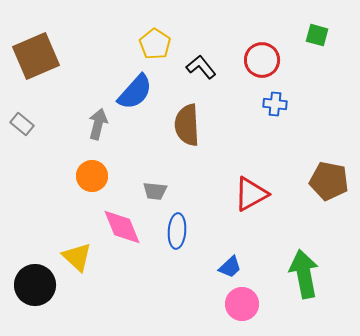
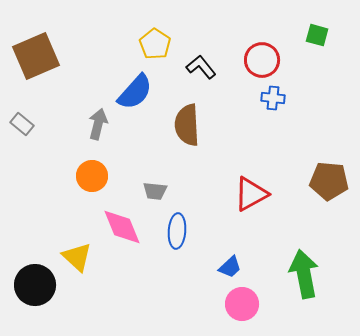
blue cross: moved 2 px left, 6 px up
brown pentagon: rotated 6 degrees counterclockwise
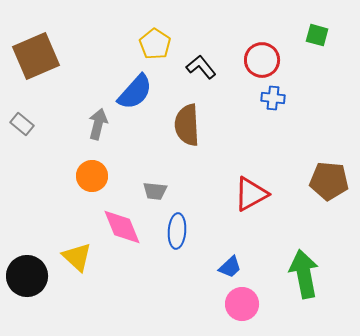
black circle: moved 8 px left, 9 px up
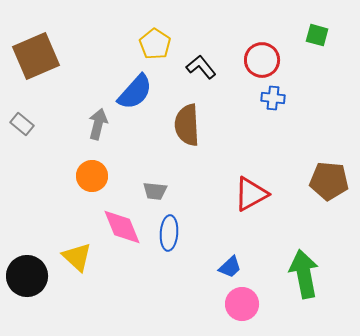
blue ellipse: moved 8 px left, 2 px down
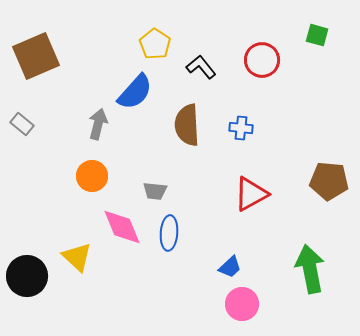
blue cross: moved 32 px left, 30 px down
green arrow: moved 6 px right, 5 px up
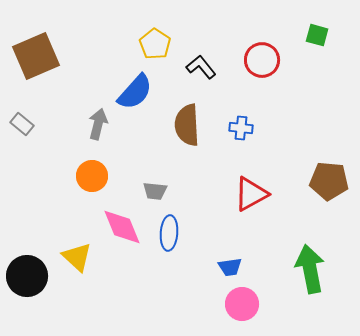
blue trapezoid: rotated 35 degrees clockwise
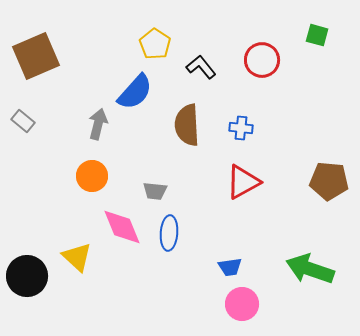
gray rectangle: moved 1 px right, 3 px up
red triangle: moved 8 px left, 12 px up
green arrow: rotated 60 degrees counterclockwise
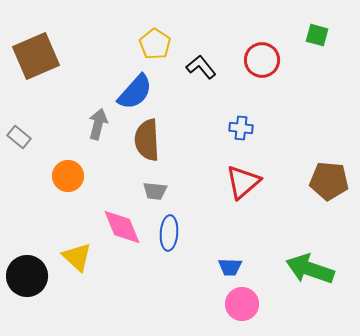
gray rectangle: moved 4 px left, 16 px down
brown semicircle: moved 40 px left, 15 px down
orange circle: moved 24 px left
red triangle: rotated 12 degrees counterclockwise
blue trapezoid: rotated 10 degrees clockwise
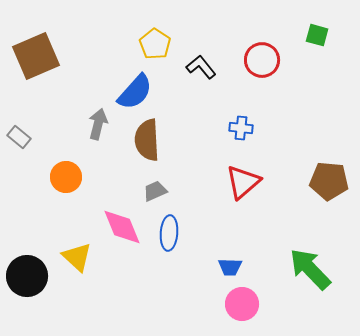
orange circle: moved 2 px left, 1 px down
gray trapezoid: rotated 150 degrees clockwise
green arrow: rotated 27 degrees clockwise
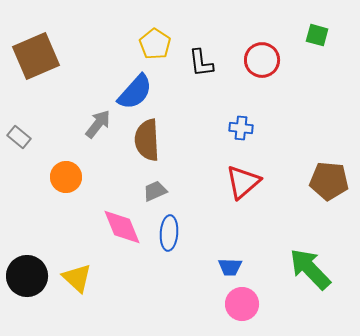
black L-shape: moved 4 px up; rotated 148 degrees counterclockwise
gray arrow: rotated 24 degrees clockwise
yellow triangle: moved 21 px down
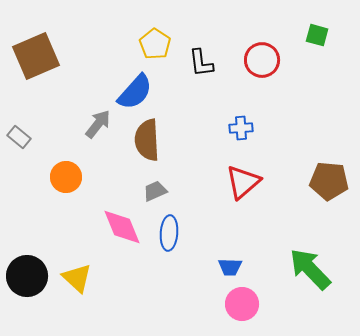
blue cross: rotated 10 degrees counterclockwise
